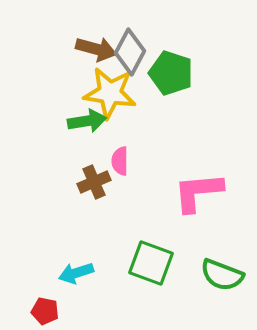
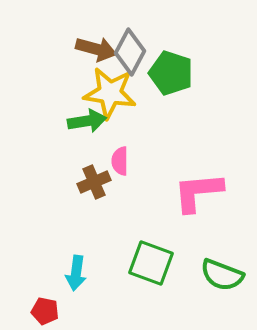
cyan arrow: rotated 64 degrees counterclockwise
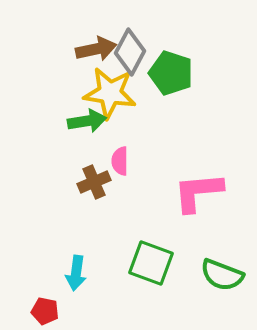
brown arrow: rotated 27 degrees counterclockwise
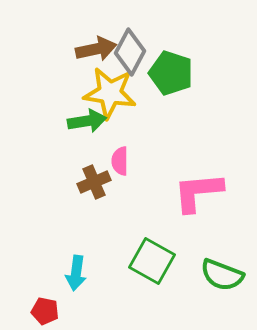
green square: moved 1 px right, 2 px up; rotated 9 degrees clockwise
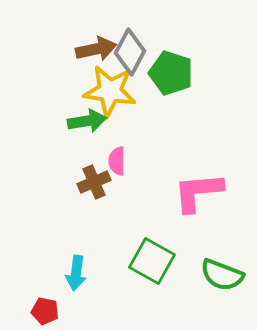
yellow star: moved 2 px up
pink semicircle: moved 3 px left
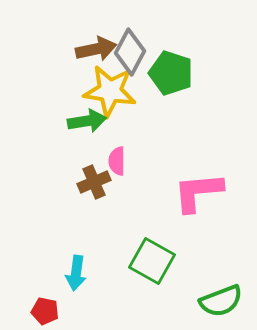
green semicircle: moved 1 px left, 26 px down; rotated 42 degrees counterclockwise
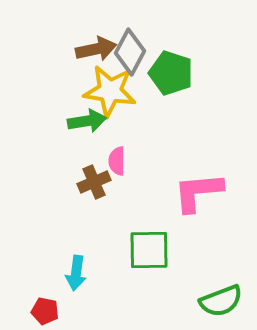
green square: moved 3 px left, 11 px up; rotated 30 degrees counterclockwise
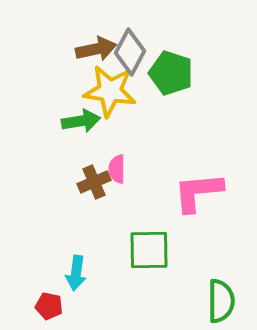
green arrow: moved 6 px left
pink semicircle: moved 8 px down
green semicircle: rotated 69 degrees counterclockwise
red pentagon: moved 4 px right, 5 px up
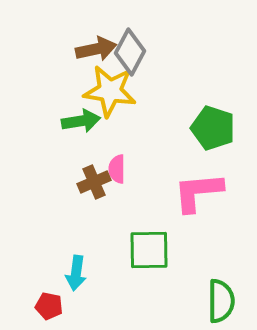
green pentagon: moved 42 px right, 55 px down
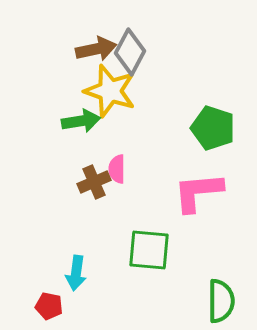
yellow star: rotated 10 degrees clockwise
green square: rotated 6 degrees clockwise
